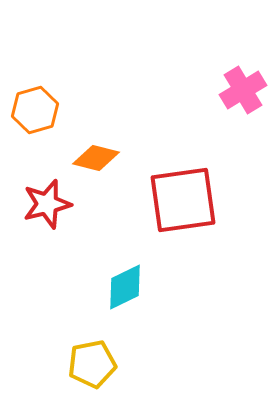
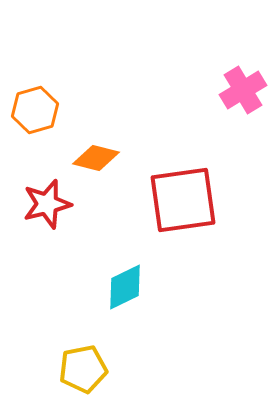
yellow pentagon: moved 9 px left, 5 px down
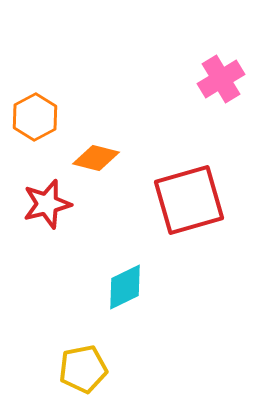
pink cross: moved 22 px left, 11 px up
orange hexagon: moved 7 px down; rotated 12 degrees counterclockwise
red square: moved 6 px right; rotated 8 degrees counterclockwise
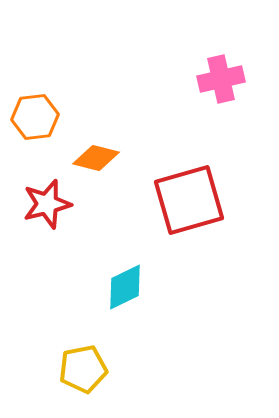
pink cross: rotated 18 degrees clockwise
orange hexagon: rotated 21 degrees clockwise
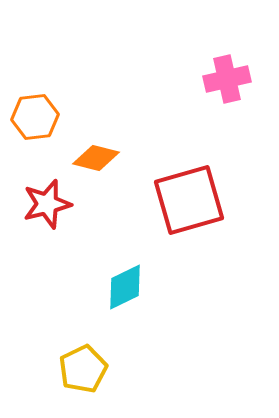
pink cross: moved 6 px right
yellow pentagon: rotated 15 degrees counterclockwise
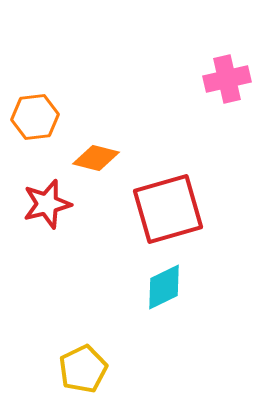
red square: moved 21 px left, 9 px down
cyan diamond: moved 39 px right
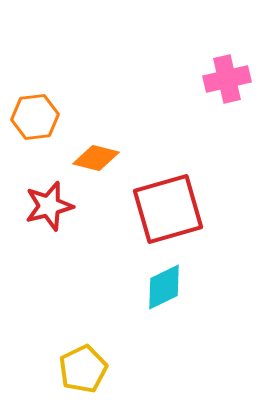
red star: moved 2 px right, 2 px down
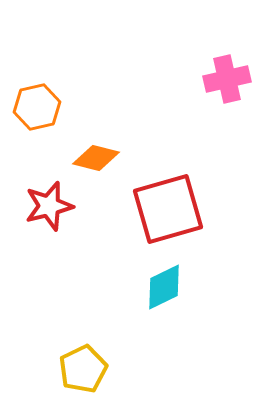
orange hexagon: moved 2 px right, 10 px up; rotated 6 degrees counterclockwise
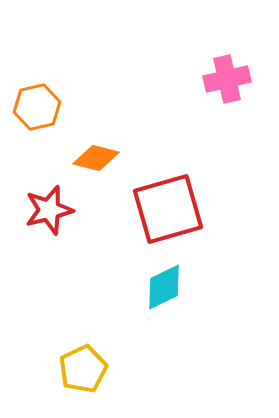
red star: moved 4 px down
